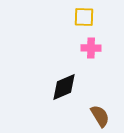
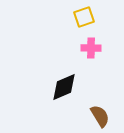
yellow square: rotated 20 degrees counterclockwise
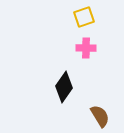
pink cross: moved 5 px left
black diamond: rotated 32 degrees counterclockwise
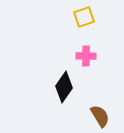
pink cross: moved 8 px down
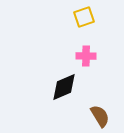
black diamond: rotated 32 degrees clockwise
